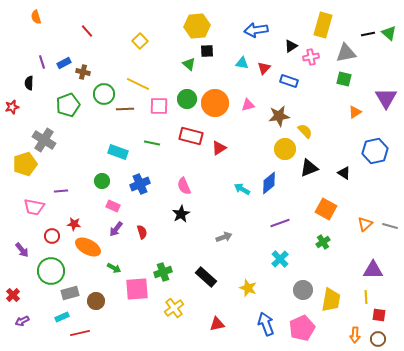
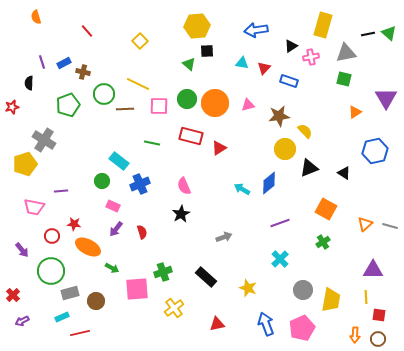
cyan rectangle at (118, 152): moved 1 px right, 9 px down; rotated 18 degrees clockwise
green arrow at (114, 268): moved 2 px left
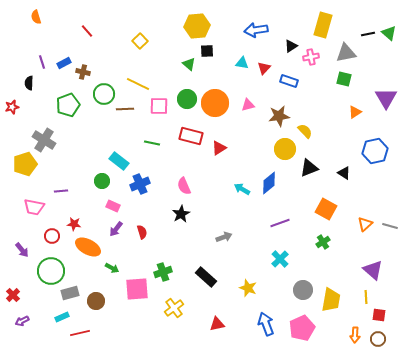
purple triangle at (373, 270): rotated 40 degrees clockwise
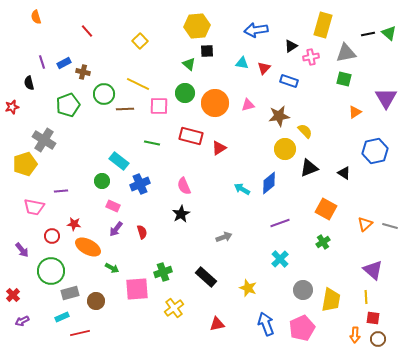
black semicircle at (29, 83): rotated 16 degrees counterclockwise
green circle at (187, 99): moved 2 px left, 6 px up
red square at (379, 315): moved 6 px left, 3 px down
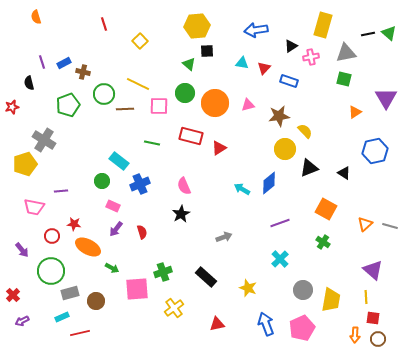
red line at (87, 31): moved 17 px right, 7 px up; rotated 24 degrees clockwise
green cross at (323, 242): rotated 24 degrees counterclockwise
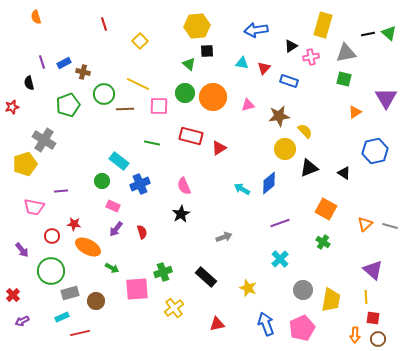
orange circle at (215, 103): moved 2 px left, 6 px up
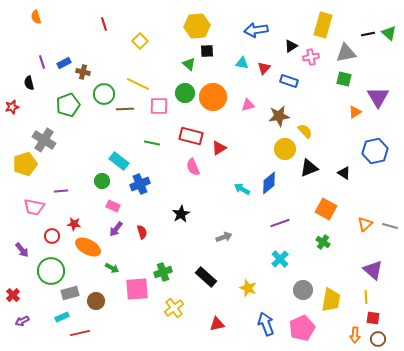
purple triangle at (386, 98): moved 8 px left, 1 px up
pink semicircle at (184, 186): moved 9 px right, 19 px up
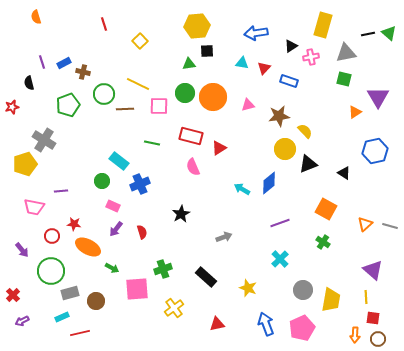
blue arrow at (256, 30): moved 3 px down
green triangle at (189, 64): rotated 48 degrees counterclockwise
black triangle at (309, 168): moved 1 px left, 4 px up
green cross at (163, 272): moved 3 px up
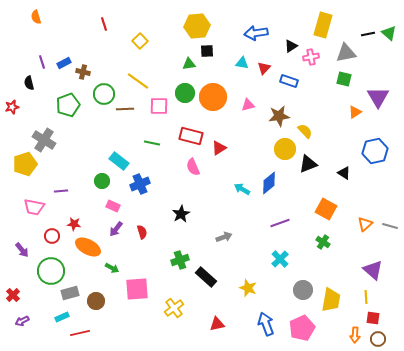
yellow line at (138, 84): moved 3 px up; rotated 10 degrees clockwise
green cross at (163, 269): moved 17 px right, 9 px up
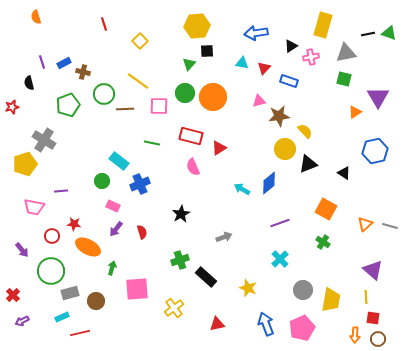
green triangle at (389, 33): rotated 21 degrees counterclockwise
green triangle at (189, 64): rotated 40 degrees counterclockwise
pink triangle at (248, 105): moved 11 px right, 4 px up
green arrow at (112, 268): rotated 104 degrees counterclockwise
